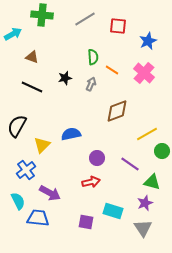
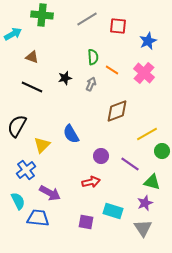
gray line: moved 2 px right
blue semicircle: rotated 108 degrees counterclockwise
purple circle: moved 4 px right, 2 px up
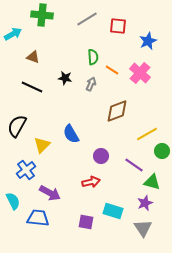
brown triangle: moved 1 px right
pink cross: moved 4 px left
black star: rotated 24 degrees clockwise
purple line: moved 4 px right, 1 px down
cyan semicircle: moved 5 px left
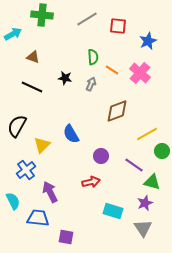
purple arrow: moved 1 px up; rotated 145 degrees counterclockwise
purple square: moved 20 px left, 15 px down
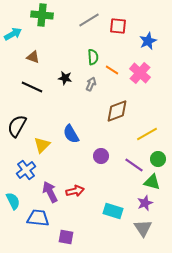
gray line: moved 2 px right, 1 px down
green circle: moved 4 px left, 8 px down
red arrow: moved 16 px left, 9 px down
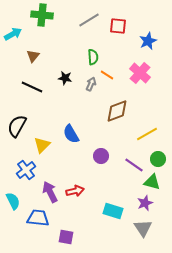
brown triangle: moved 1 px up; rotated 48 degrees clockwise
orange line: moved 5 px left, 5 px down
